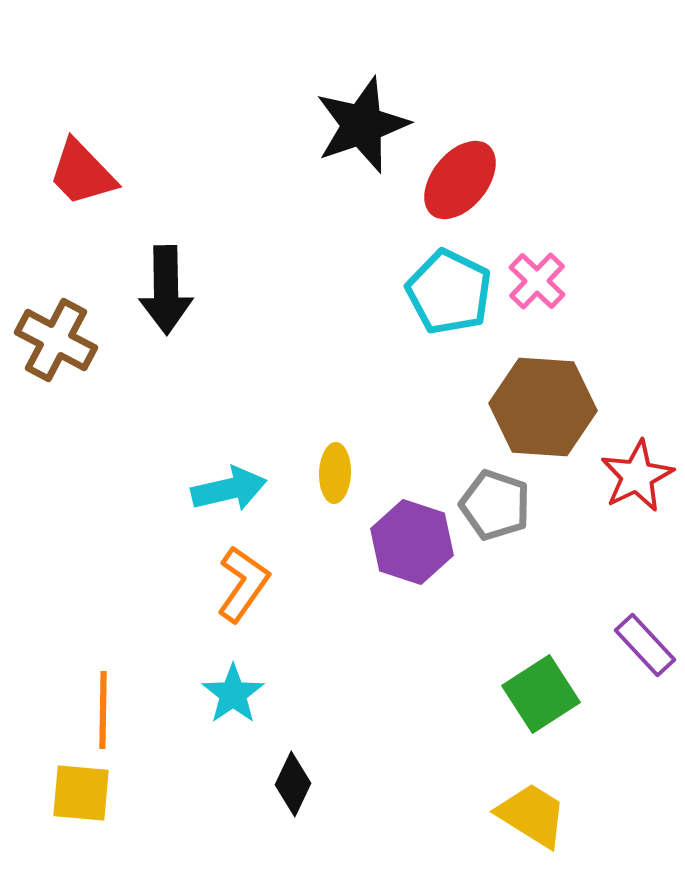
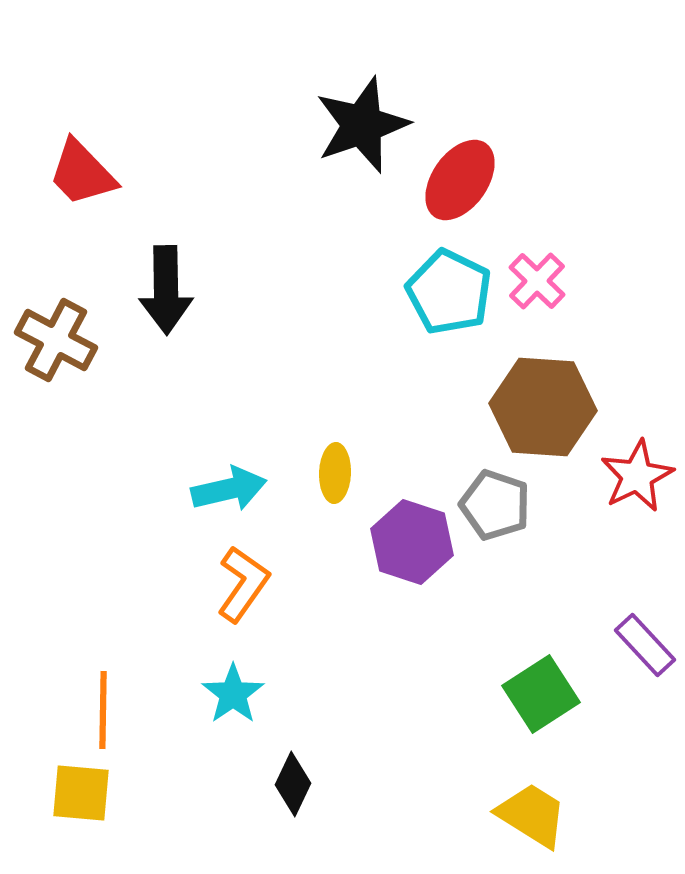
red ellipse: rotated 4 degrees counterclockwise
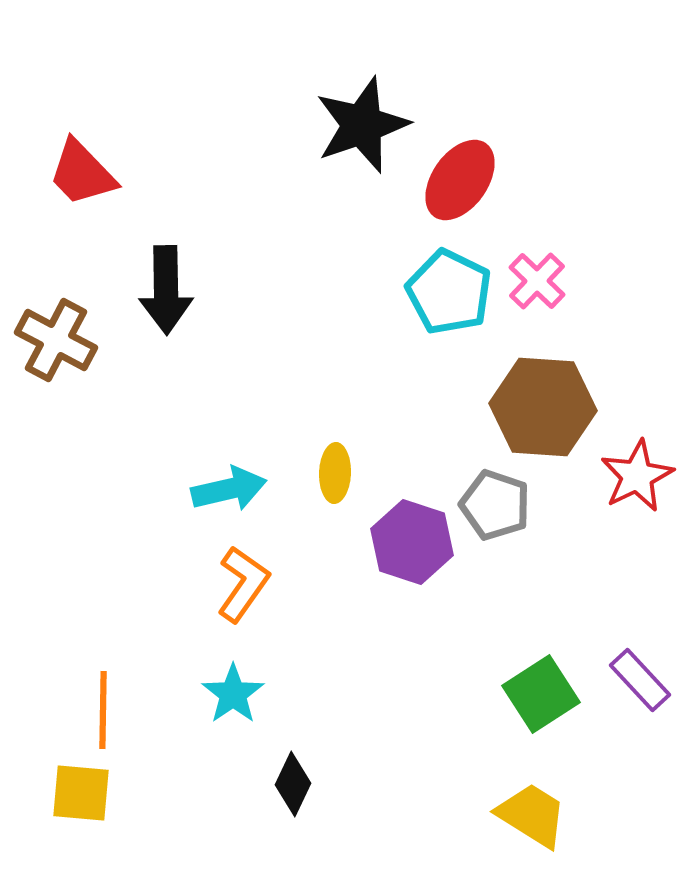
purple rectangle: moved 5 px left, 35 px down
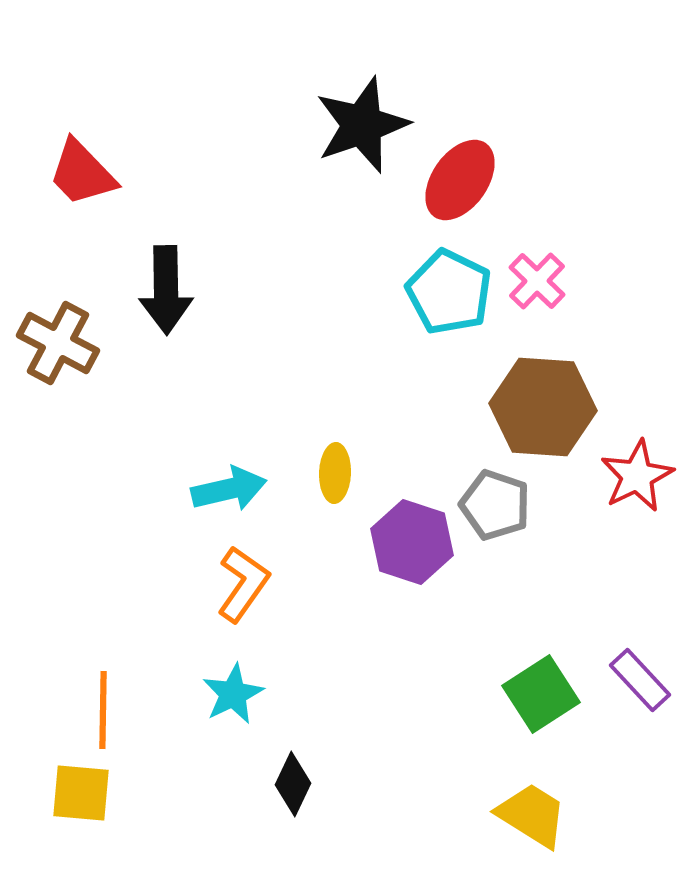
brown cross: moved 2 px right, 3 px down
cyan star: rotated 8 degrees clockwise
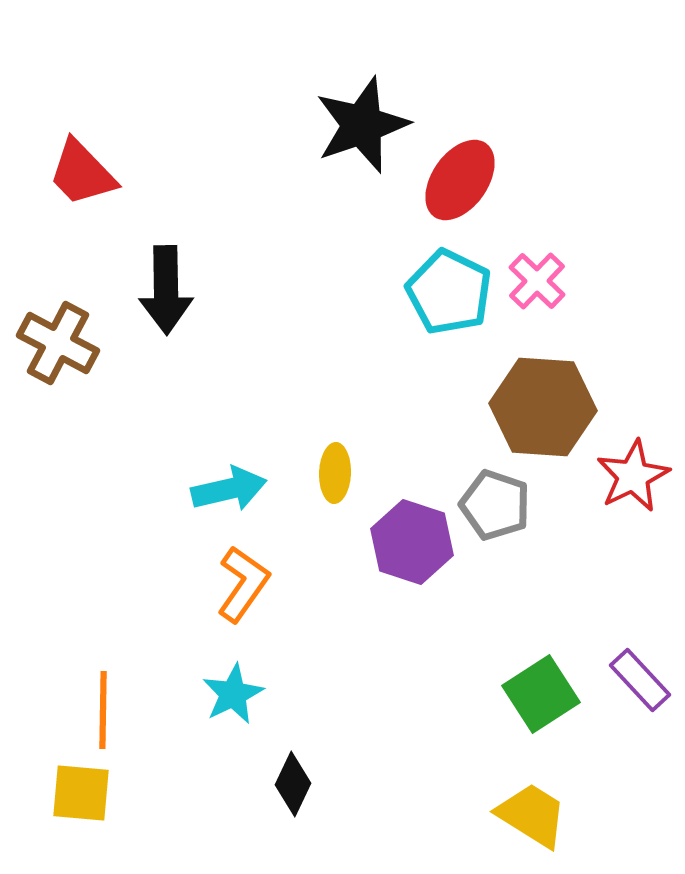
red star: moved 4 px left
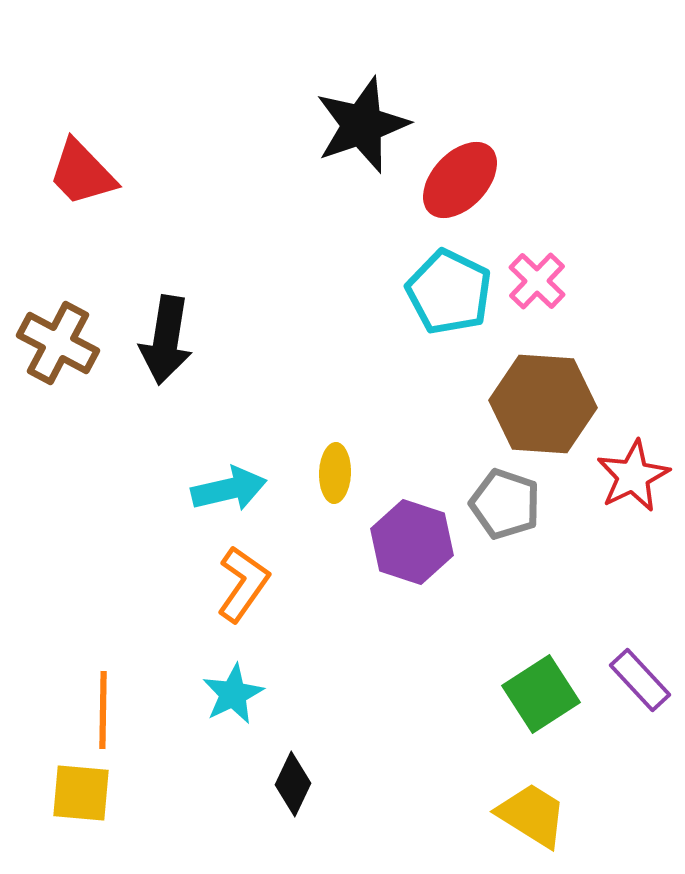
red ellipse: rotated 8 degrees clockwise
black arrow: moved 50 px down; rotated 10 degrees clockwise
brown hexagon: moved 3 px up
gray pentagon: moved 10 px right, 1 px up
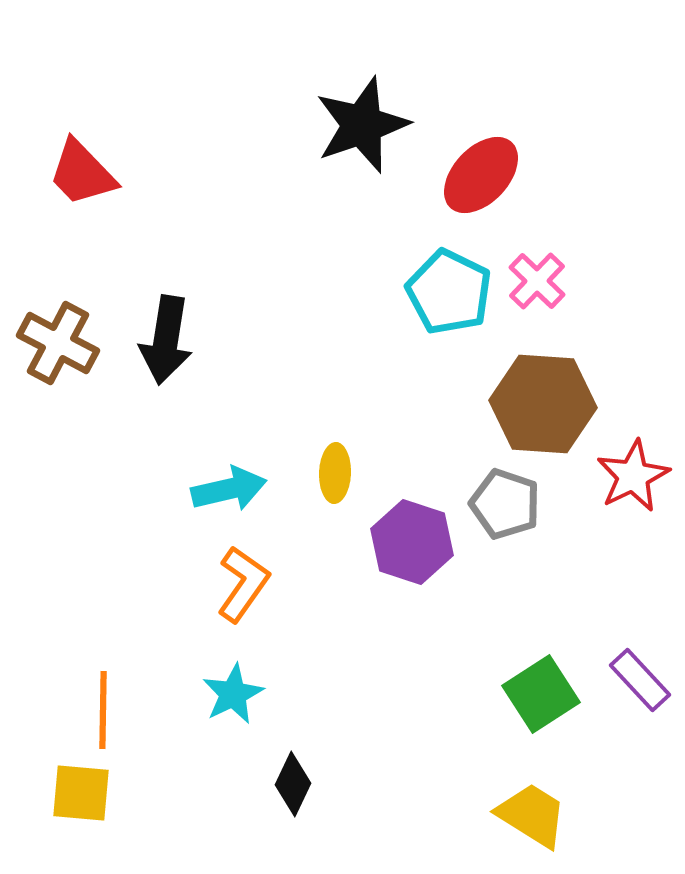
red ellipse: moved 21 px right, 5 px up
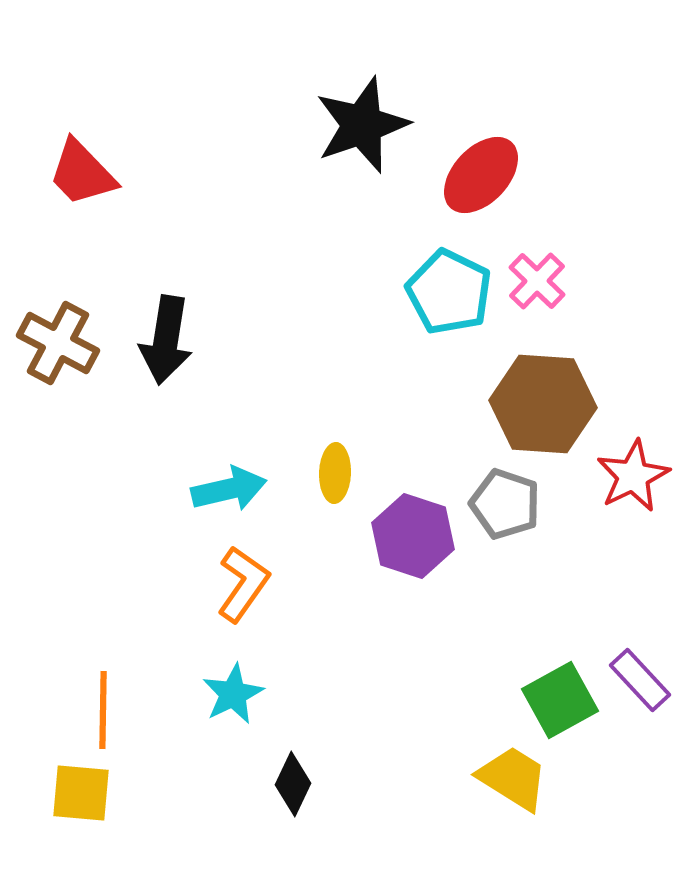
purple hexagon: moved 1 px right, 6 px up
green square: moved 19 px right, 6 px down; rotated 4 degrees clockwise
yellow trapezoid: moved 19 px left, 37 px up
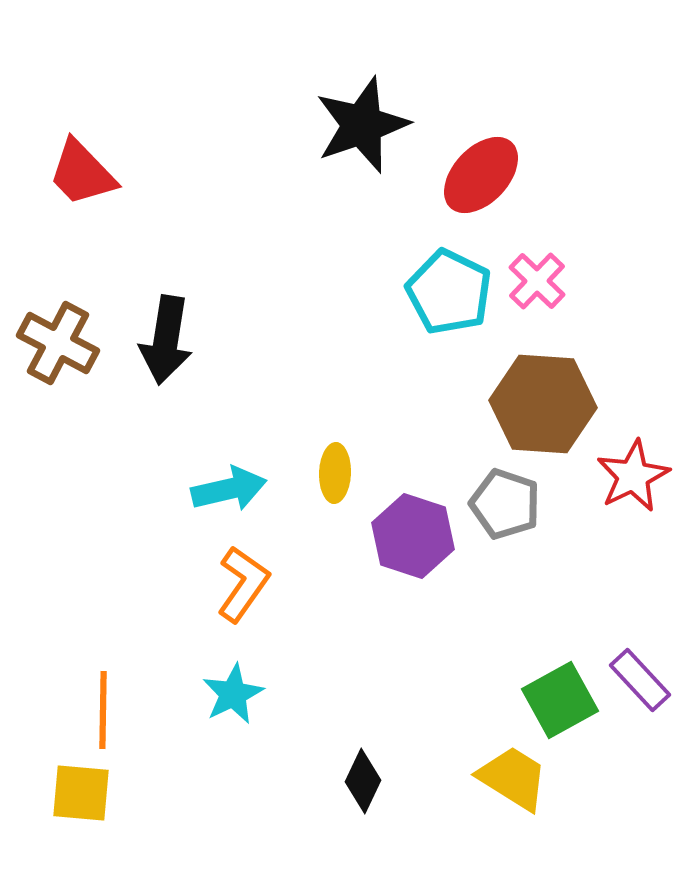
black diamond: moved 70 px right, 3 px up
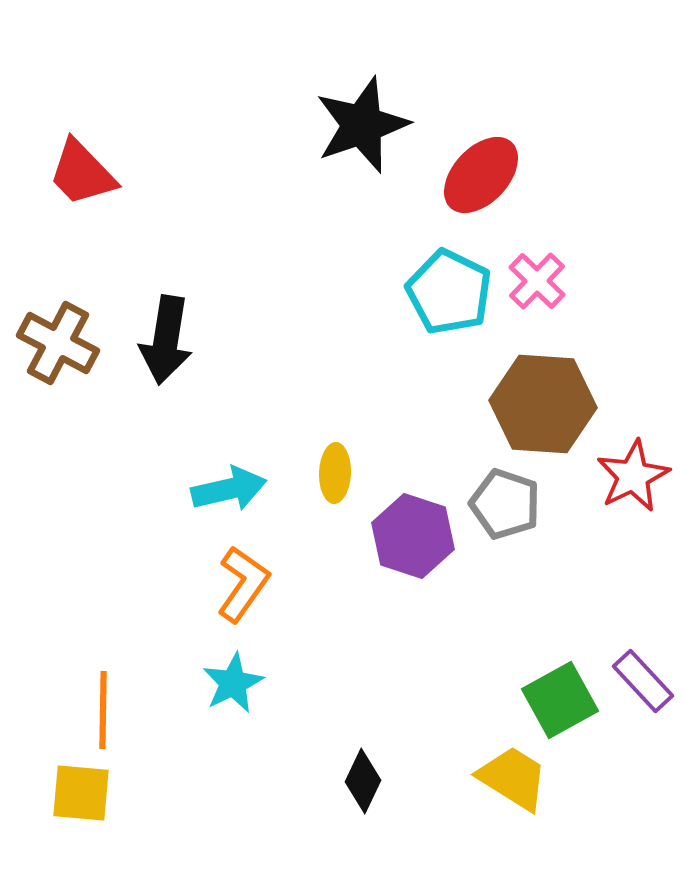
purple rectangle: moved 3 px right, 1 px down
cyan star: moved 11 px up
